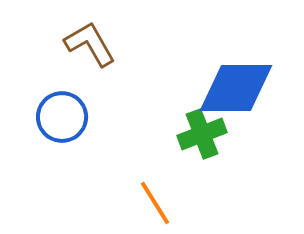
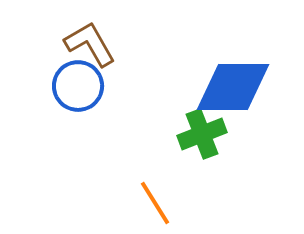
blue diamond: moved 3 px left, 1 px up
blue circle: moved 16 px right, 31 px up
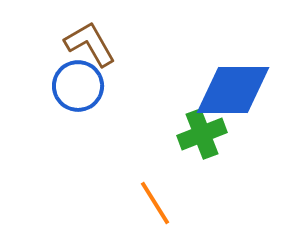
blue diamond: moved 3 px down
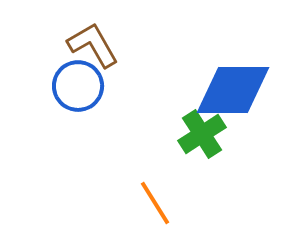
brown L-shape: moved 3 px right, 1 px down
green cross: rotated 12 degrees counterclockwise
